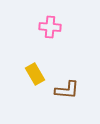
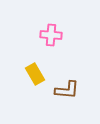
pink cross: moved 1 px right, 8 px down
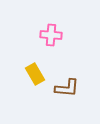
brown L-shape: moved 2 px up
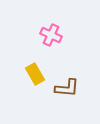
pink cross: rotated 20 degrees clockwise
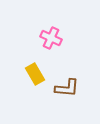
pink cross: moved 3 px down
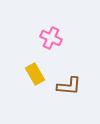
brown L-shape: moved 2 px right, 2 px up
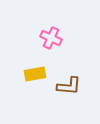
yellow rectangle: rotated 70 degrees counterclockwise
